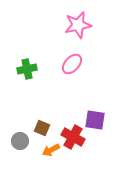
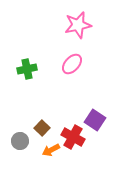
purple square: rotated 25 degrees clockwise
brown square: rotated 21 degrees clockwise
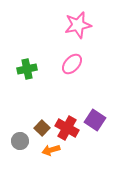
red cross: moved 6 px left, 9 px up
orange arrow: rotated 12 degrees clockwise
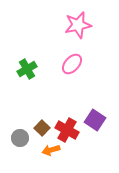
green cross: rotated 18 degrees counterclockwise
red cross: moved 2 px down
gray circle: moved 3 px up
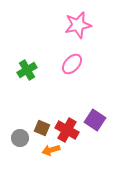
green cross: moved 1 px down
brown square: rotated 21 degrees counterclockwise
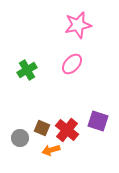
purple square: moved 3 px right, 1 px down; rotated 15 degrees counterclockwise
red cross: rotated 10 degrees clockwise
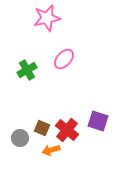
pink star: moved 31 px left, 7 px up
pink ellipse: moved 8 px left, 5 px up
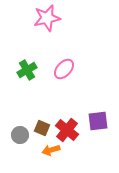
pink ellipse: moved 10 px down
purple square: rotated 25 degrees counterclockwise
gray circle: moved 3 px up
